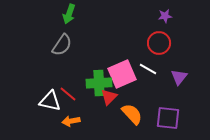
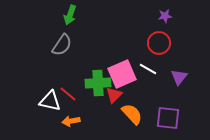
green arrow: moved 1 px right, 1 px down
green cross: moved 1 px left
red triangle: moved 5 px right, 2 px up
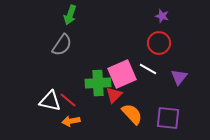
purple star: moved 3 px left; rotated 24 degrees clockwise
red line: moved 6 px down
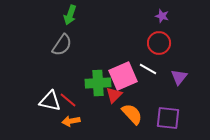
pink square: moved 1 px right, 2 px down
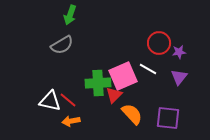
purple star: moved 17 px right, 36 px down; rotated 24 degrees counterclockwise
gray semicircle: rotated 25 degrees clockwise
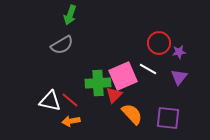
red line: moved 2 px right
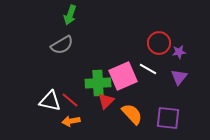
red triangle: moved 8 px left, 6 px down
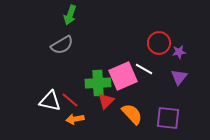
white line: moved 4 px left
orange arrow: moved 4 px right, 2 px up
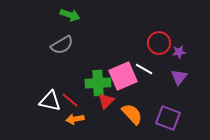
green arrow: rotated 90 degrees counterclockwise
purple square: rotated 15 degrees clockwise
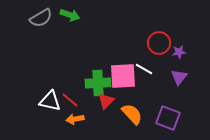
gray semicircle: moved 21 px left, 27 px up
pink square: rotated 20 degrees clockwise
